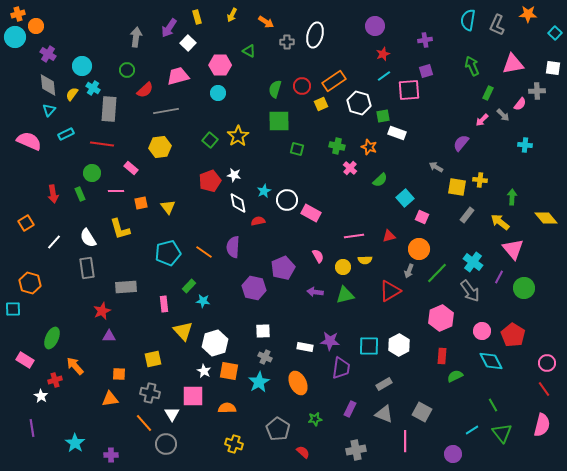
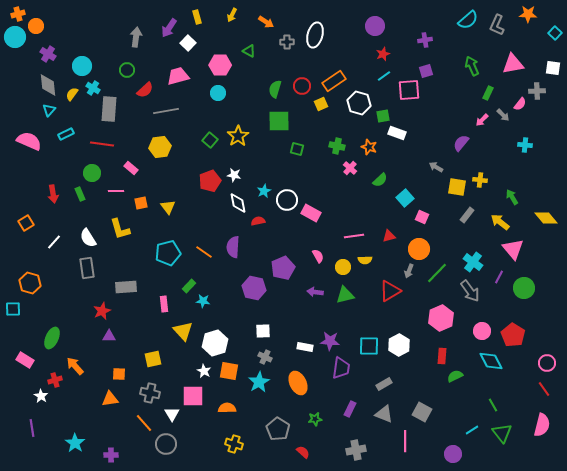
cyan semicircle at (468, 20): rotated 140 degrees counterclockwise
green arrow at (512, 197): rotated 35 degrees counterclockwise
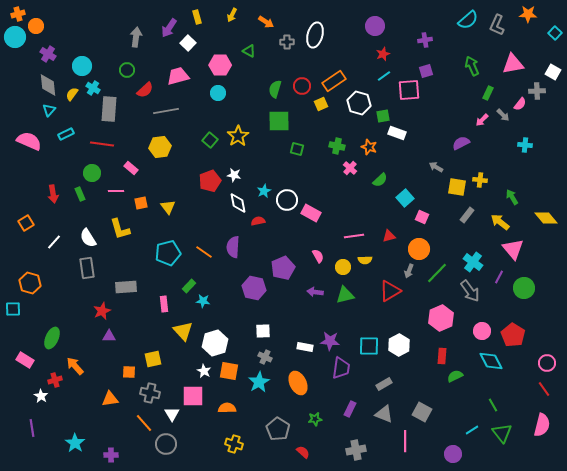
white square at (553, 68): moved 4 px down; rotated 21 degrees clockwise
purple semicircle at (461, 143): rotated 24 degrees clockwise
orange square at (119, 374): moved 10 px right, 2 px up
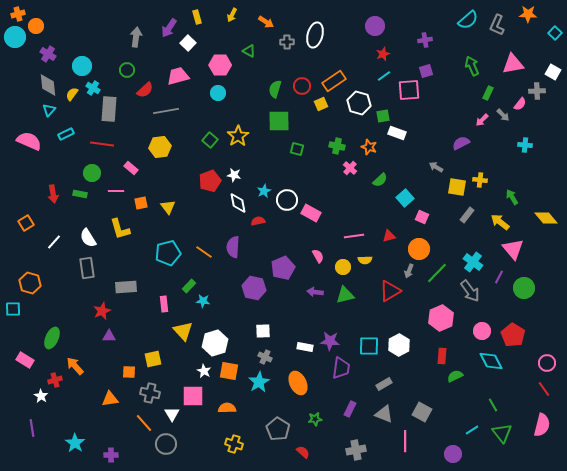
green rectangle at (80, 194): rotated 56 degrees counterclockwise
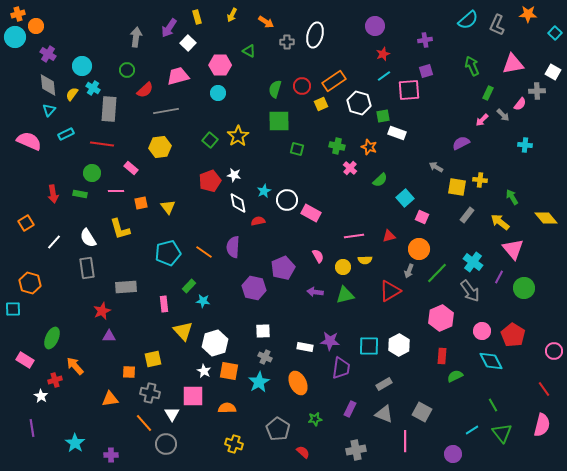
pink circle at (547, 363): moved 7 px right, 12 px up
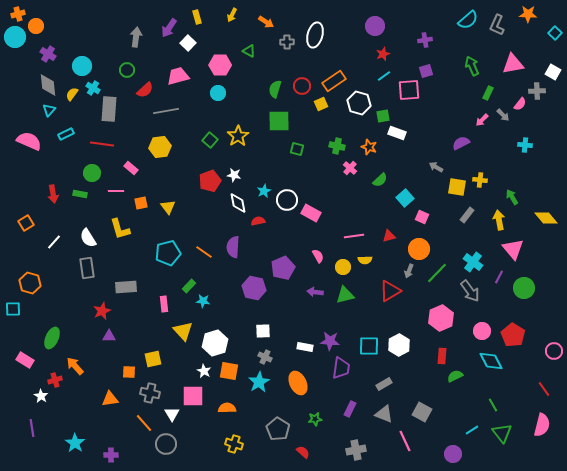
yellow arrow at (500, 222): moved 1 px left, 2 px up; rotated 42 degrees clockwise
pink line at (405, 441): rotated 25 degrees counterclockwise
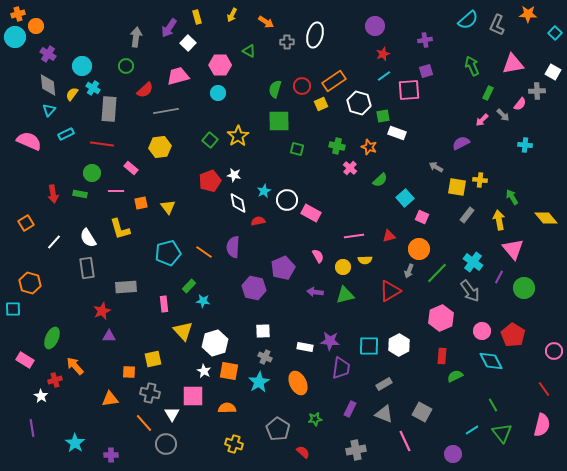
green circle at (127, 70): moved 1 px left, 4 px up
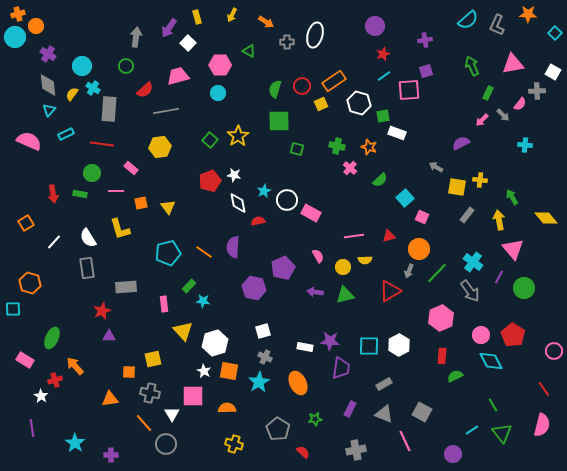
white square at (263, 331): rotated 14 degrees counterclockwise
pink circle at (482, 331): moved 1 px left, 4 px down
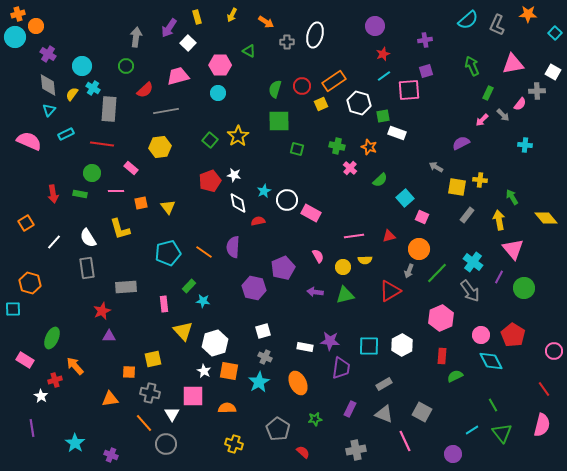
white hexagon at (399, 345): moved 3 px right
purple cross at (111, 455): rotated 24 degrees clockwise
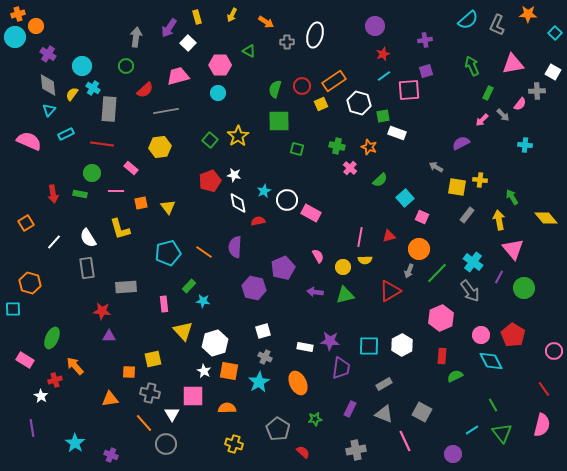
pink line at (354, 236): moved 6 px right, 1 px down; rotated 72 degrees counterclockwise
purple semicircle at (233, 247): moved 2 px right
red star at (102, 311): rotated 30 degrees clockwise
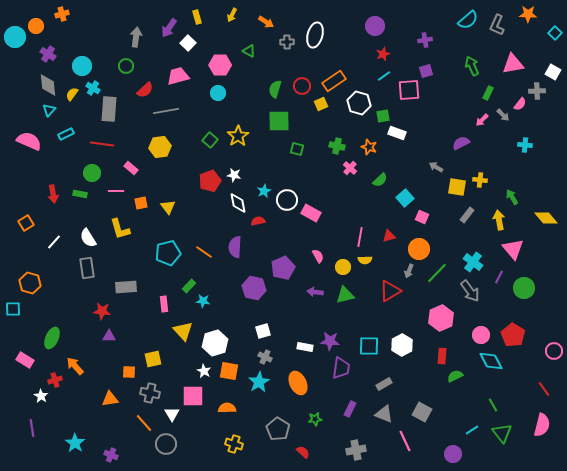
orange cross at (18, 14): moved 44 px right
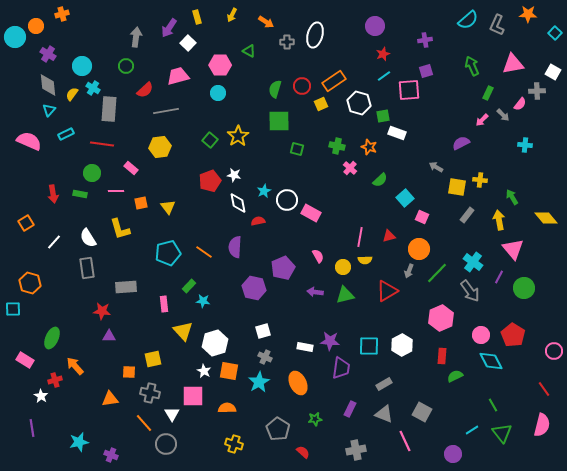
red triangle at (390, 291): moved 3 px left
cyan star at (75, 443): moved 4 px right, 1 px up; rotated 24 degrees clockwise
